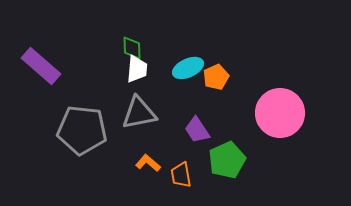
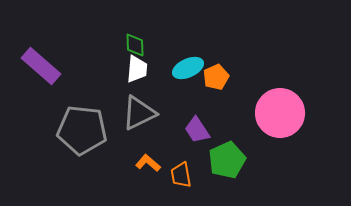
green diamond: moved 3 px right, 3 px up
gray triangle: rotated 15 degrees counterclockwise
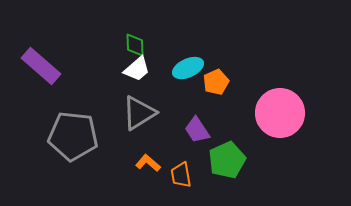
white trapezoid: rotated 44 degrees clockwise
orange pentagon: moved 5 px down
gray triangle: rotated 6 degrees counterclockwise
gray pentagon: moved 9 px left, 6 px down
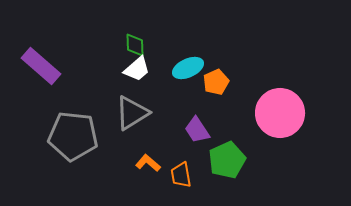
gray triangle: moved 7 px left
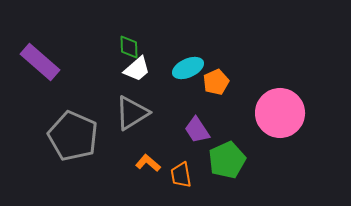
green diamond: moved 6 px left, 2 px down
purple rectangle: moved 1 px left, 4 px up
gray pentagon: rotated 18 degrees clockwise
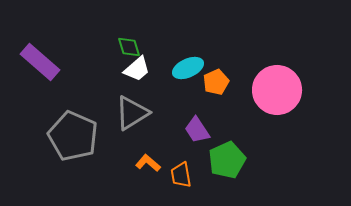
green diamond: rotated 15 degrees counterclockwise
pink circle: moved 3 px left, 23 px up
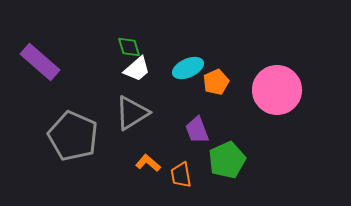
purple trapezoid: rotated 12 degrees clockwise
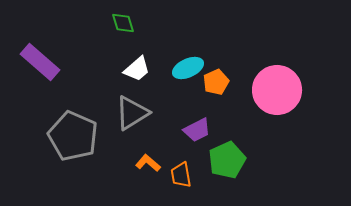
green diamond: moved 6 px left, 24 px up
purple trapezoid: rotated 96 degrees counterclockwise
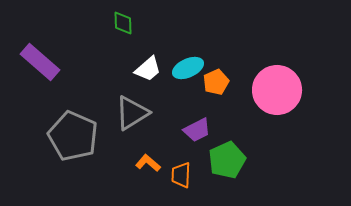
green diamond: rotated 15 degrees clockwise
white trapezoid: moved 11 px right
orange trapezoid: rotated 12 degrees clockwise
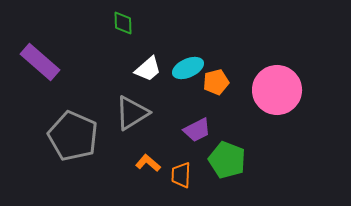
orange pentagon: rotated 10 degrees clockwise
green pentagon: rotated 27 degrees counterclockwise
